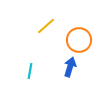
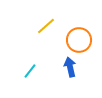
blue arrow: rotated 30 degrees counterclockwise
cyan line: rotated 28 degrees clockwise
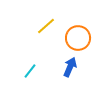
orange circle: moved 1 px left, 2 px up
blue arrow: rotated 36 degrees clockwise
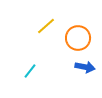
blue arrow: moved 15 px right; rotated 78 degrees clockwise
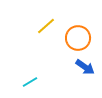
blue arrow: rotated 24 degrees clockwise
cyan line: moved 11 px down; rotated 21 degrees clockwise
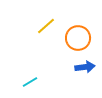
blue arrow: rotated 42 degrees counterclockwise
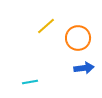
blue arrow: moved 1 px left, 1 px down
cyan line: rotated 21 degrees clockwise
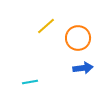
blue arrow: moved 1 px left
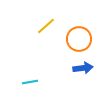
orange circle: moved 1 px right, 1 px down
